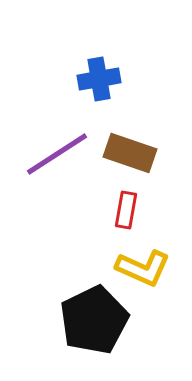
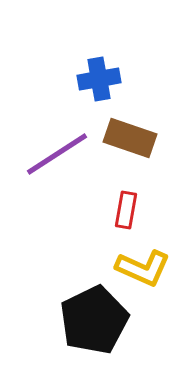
brown rectangle: moved 15 px up
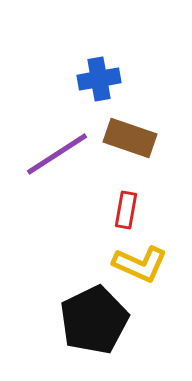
yellow L-shape: moved 3 px left, 4 px up
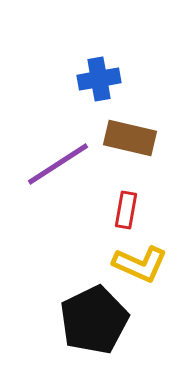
brown rectangle: rotated 6 degrees counterclockwise
purple line: moved 1 px right, 10 px down
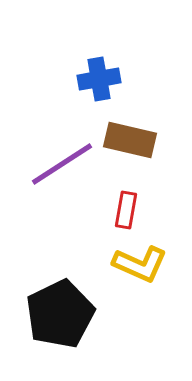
brown rectangle: moved 2 px down
purple line: moved 4 px right
black pentagon: moved 34 px left, 6 px up
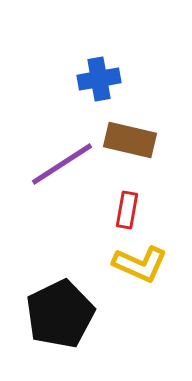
red rectangle: moved 1 px right
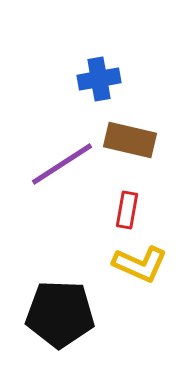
black pentagon: rotated 28 degrees clockwise
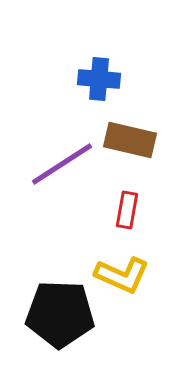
blue cross: rotated 15 degrees clockwise
yellow L-shape: moved 18 px left, 11 px down
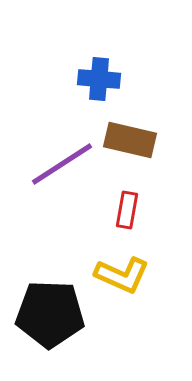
black pentagon: moved 10 px left
